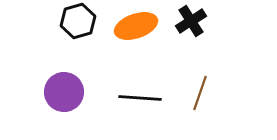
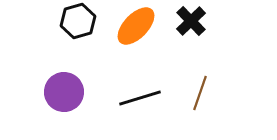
black cross: rotated 12 degrees counterclockwise
orange ellipse: rotated 27 degrees counterclockwise
black line: rotated 21 degrees counterclockwise
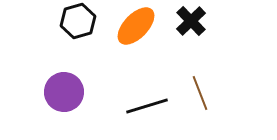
brown line: rotated 40 degrees counterclockwise
black line: moved 7 px right, 8 px down
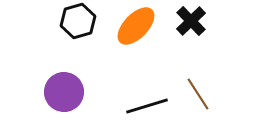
brown line: moved 2 px left, 1 px down; rotated 12 degrees counterclockwise
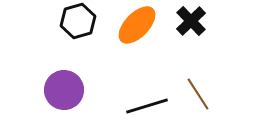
orange ellipse: moved 1 px right, 1 px up
purple circle: moved 2 px up
